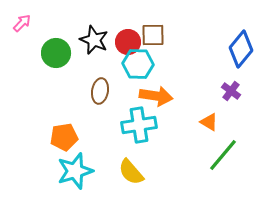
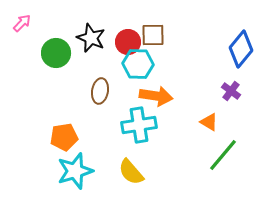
black star: moved 3 px left, 2 px up
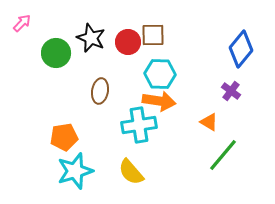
cyan hexagon: moved 22 px right, 10 px down
orange arrow: moved 3 px right, 5 px down
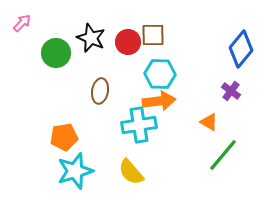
orange arrow: rotated 16 degrees counterclockwise
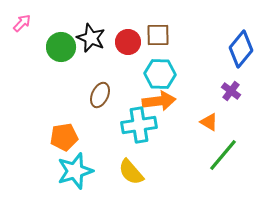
brown square: moved 5 px right
green circle: moved 5 px right, 6 px up
brown ellipse: moved 4 px down; rotated 15 degrees clockwise
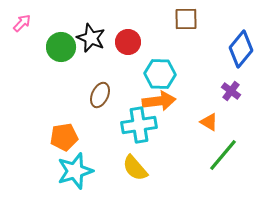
brown square: moved 28 px right, 16 px up
yellow semicircle: moved 4 px right, 4 px up
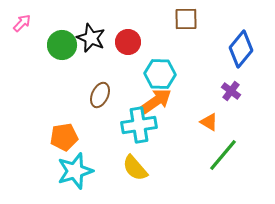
green circle: moved 1 px right, 2 px up
orange arrow: moved 3 px left; rotated 28 degrees counterclockwise
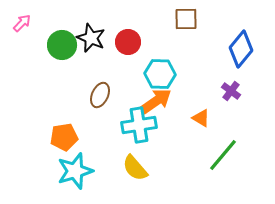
orange triangle: moved 8 px left, 4 px up
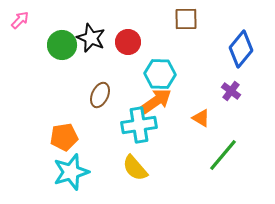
pink arrow: moved 2 px left, 3 px up
cyan star: moved 4 px left, 1 px down
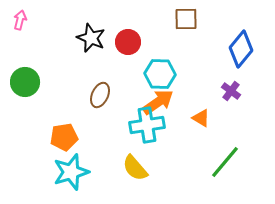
pink arrow: rotated 30 degrees counterclockwise
green circle: moved 37 px left, 37 px down
orange arrow: moved 2 px right, 1 px down
cyan cross: moved 8 px right
green line: moved 2 px right, 7 px down
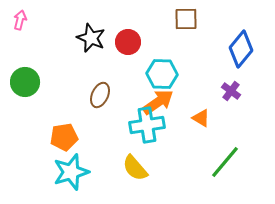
cyan hexagon: moved 2 px right
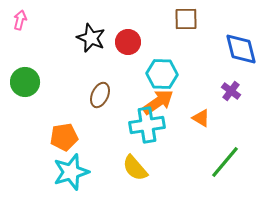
blue diamond: rotated 54 degrees counterclockwise
